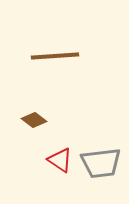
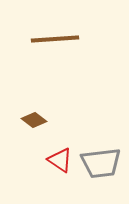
brown line: moved 17 px up
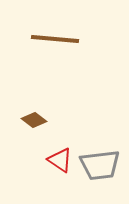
brown line: rotated 9 degrees clockwise
gray trapezoid: moved 1 px left, 2 px down
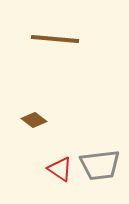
red triangle: moved 9 px down
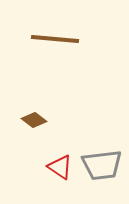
gray trapezoid: moved 2 px right
red triangle: moved 2 px up
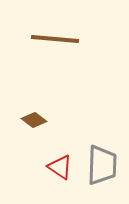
gray trapezoid: rotated 81 degrees counterclockwise
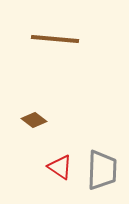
gray trapezoid: moved 5 px down
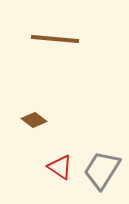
gray trapezoid: rotated 150 degrees counterclockwise
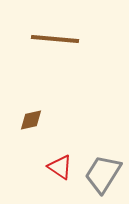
brown diamond: moved 3 px left; rotated 50 degrees counterclockwise
gray trapezoid: moved 1 px right, 4 px down
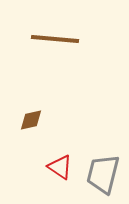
gray trapezoid: rotated 18 degrees counterclockwise
